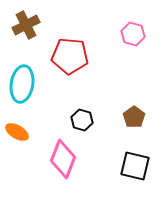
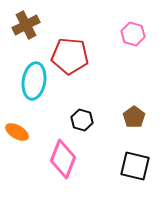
cyan ellipse: moved 12 px right, 3 px up
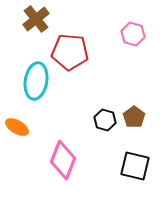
brown cross: moved 10 px right, 6 px up; rotated 12 degrees counterclockwise
red pentagon: moved 4 px up
cyan ellipse: moved 2 px right
black hexagon: moved 23 px right
orange ellipse: moved 5 px up
pink diamond: moved 1 px down
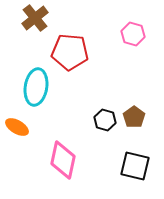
brown cross: moved 1 px left, 1 px up
cyan ellipse: moved 6 px down
pink diamond: rotated 9 degrees counterclockwise
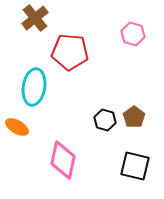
cyan ellipse: moved 2 px left
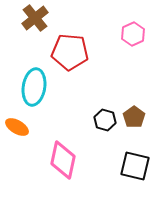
pink hexagon: rotated 20 degrees clockwise
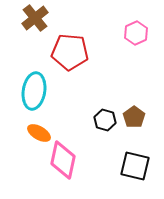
pink hexagon: moved 3 px right, 1 px up
cyan ellipse: moved 4 px down
orange ellipse: moved 22 px right, 6 px down
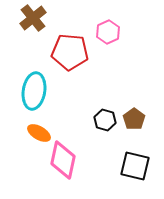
brown cross: moved 2 px left
pink hexagon: moved 28 px left, 1 px up
brown pentagon: moved 2 px down
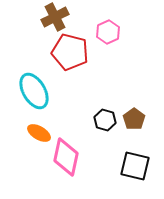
brown cross: moved 22 px right, 1 px up; rotated 12 degrees clockwise
red pentagon: rotated 9 degrees clockwise
cyan ellipse: rotated 39 degrees counterclockwise
pink diamond: moved 3 px right, 3 px up
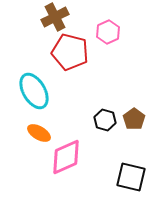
pink diamond: rotated 54 degrees clockwise
black square: moved 4 px left, 11 px down
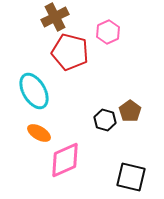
brown pentagon: moved 4 px left, 8 px up
pink diamond: moved 1 px left, 3 px down
